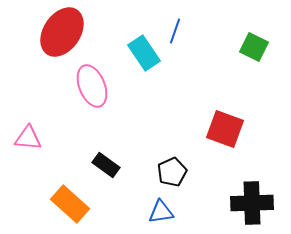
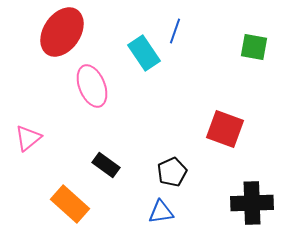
green square: rotated 16 degrees counterclockwise
pink triangle: rotated 44 degrees counterclockwise
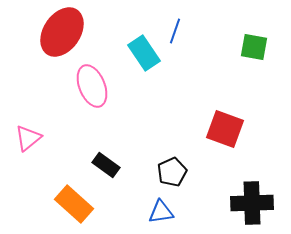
orange rectangle: moved 4 px right
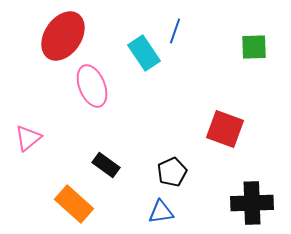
red ellipse: moved 1 px right, 4 px down
green square: rotated 12 degrees counterclockwise
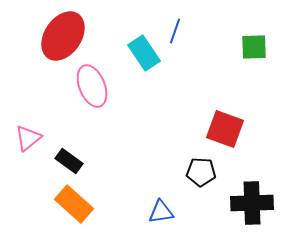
black rectangle: moved 37 px left, 4 px up
black pentagon: moved 29 px right; rotated 28 degrees clockwise
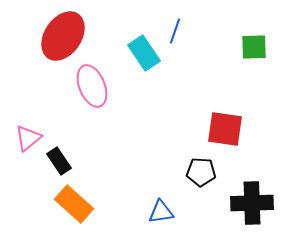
red square: rotated 12 degrees counterclockwise
black rectangle: moved 10 px left; rotated 20 degrees clockwise
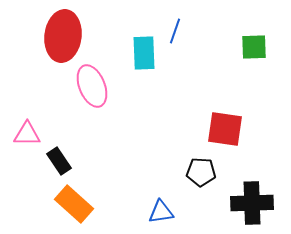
red ellipse: rotated 27 degrees counterclockwise
cyan rectangle: rotated 32 degrees clockwise
pink triangle: moved 1 px left, 4 px up; rotated 40 degrees clockwise
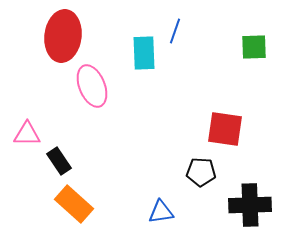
black cross: moved 2 px left, 2 px down
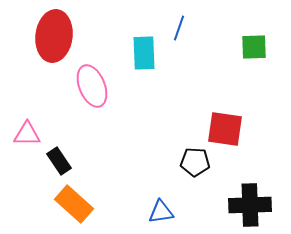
blue line: moved 4 px right, 3 px up
red ellipse: moved 9 px left
black pentagon: moved 6 px left, 10 px up
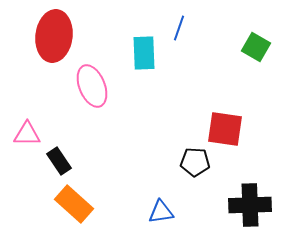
green square: moved 2 px right; rotated 32 degrees clockwise
